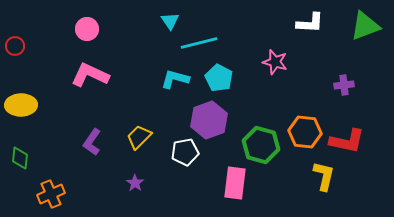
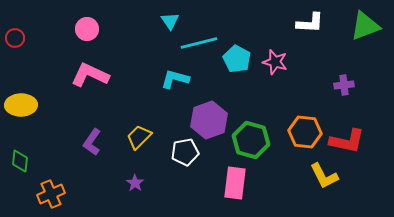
red circle: moved 8 px up
cyan pentagon: moved 18 px right, 19 px up
green hexagon: moved 10 px left, 5 px up
green diamond: moved 3 px down
yellow L-shape: rotated 140 degrees clockwise
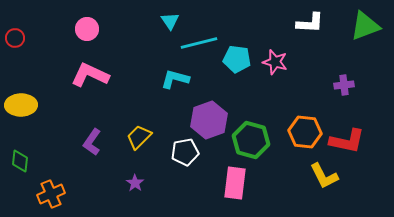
cyan pentagon: rotated 20 degrees counterclockwise
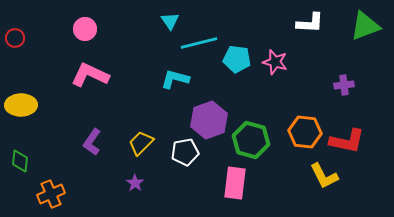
pink circle: moved 2 px left
yellow trapezoid: moved 2 px right, 6 px down
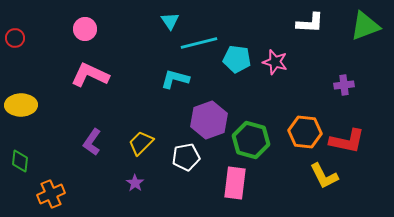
white pentagon: moved 1 px right, 5 px down
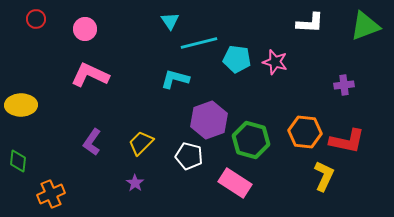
red circle: moved 21 px right, 19 px up
white pentagon: moved 3 px right, 1 px up; rotated 24 degrees clockwise
green diamond: moved 2 px left
yellow L-shape: rotated 128 degrees counterclockwise
pink rectangle: rotated 64 degrees counterclockwise
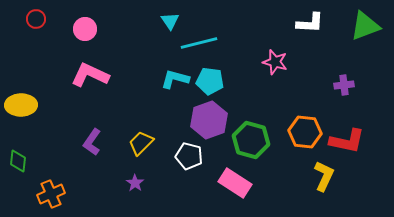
cyan pentagon: moved 27 px left, 22 px down
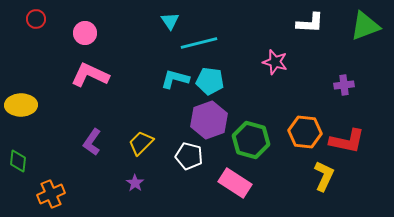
pink circle: moved 4 px down
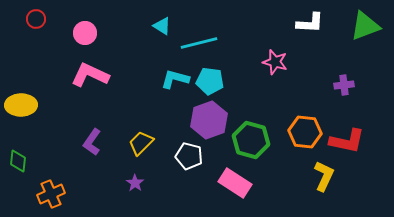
cyan triangle: moved 8 px left, 5 px down; rotated 24 degrees counterclockwise
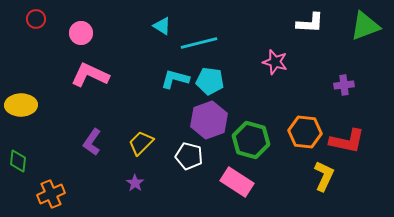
pink circle: moved 4 px left
pink rectangle: moved 2 px right, 1 px up
